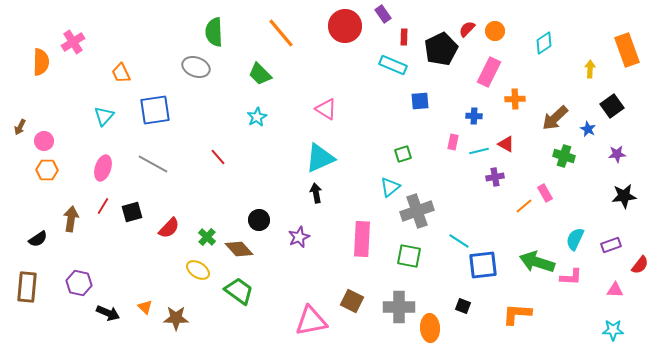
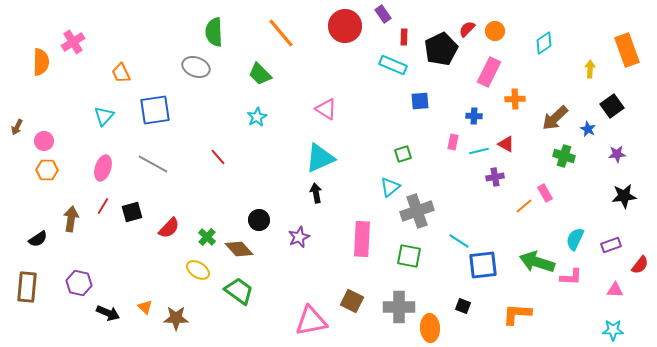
brown arrow at (20, 127): moved 3 px left
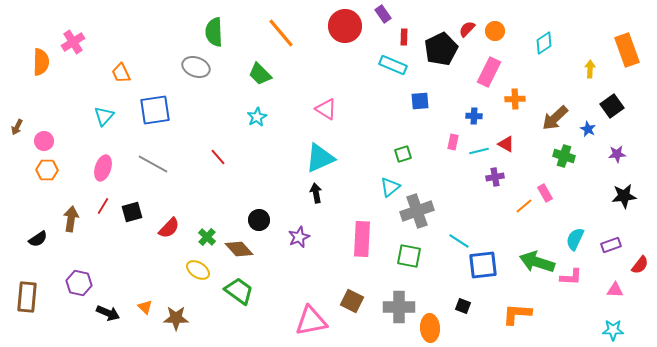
brown rectangle at (27, 287): moved 10 px down
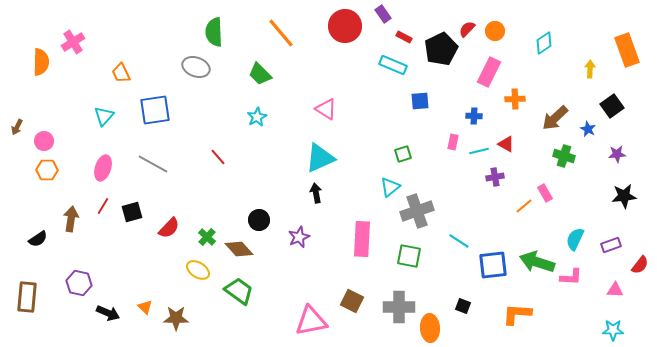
red rectangle at (404, 37): rotated 63 degrees counterclockwise
blue square at (483, 265): moved 10 px right
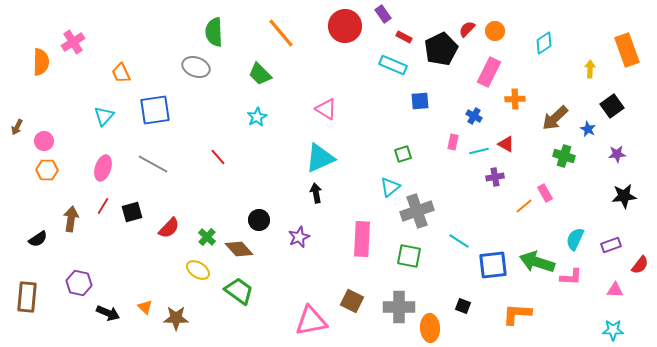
blue cross at (474, 116): rotated 28 degrees clockwise
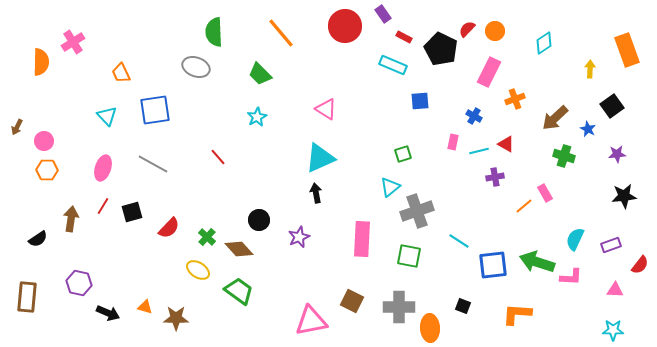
black pentagon at (441, 49): rotated 20 degrees counterclockwise
orange cross at (515, 99): rotated 18 degrees counterclockwise
cyan triangle at (104, 116): moved 3 px right; rotated 25 degrees counterclockwise
orange triangle at (145, 307): rotated 28 degrees counterclockwise
